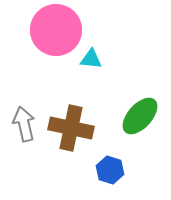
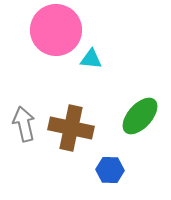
blue hexagon: rotated 16 degrees counterclockwise
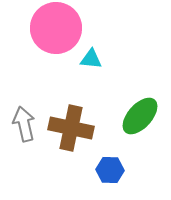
pink circle: moved 2 px up
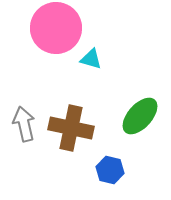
cyan triangle: rotated 10 degrees clockwise
blue hexagon: rotated 12 degrees clockwise
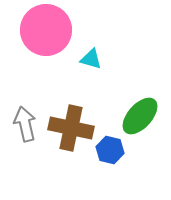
pink circle: moved 10 px left, 2 px down
gray arrow: moved 1 px right
blue hexagon: moved 20 px up
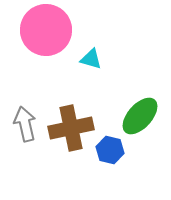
brown cross: rotated 24 degrees counterclockwise
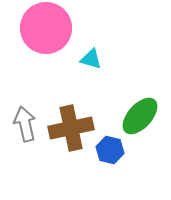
pink circle: moved 2 px up
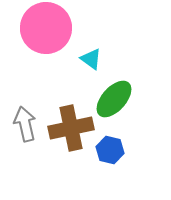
cyan triangle: rotated 20 degrees clockwise
green ellipse: moved 26 px left, 17 px up
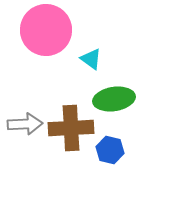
pink circle: moved 2 px down
green ellipse: rotated 39 degrees clockwise
gray arrow: rotated 100 degrees clockwise
brown cross: rotated 9 degrees clockwise
